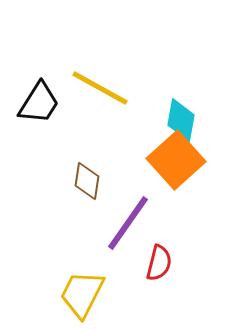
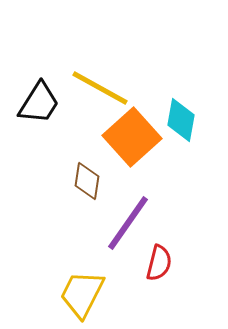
orange square: moved 44 px left, 23 px up
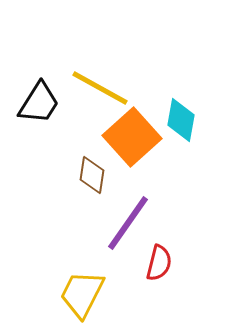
brown diamond: moved 5 px right, 6 px up
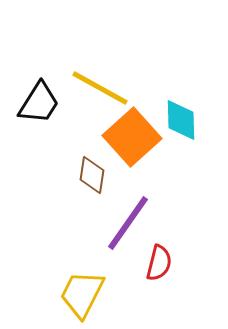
cyan diamond: rotated 12 degrees counterclockwise
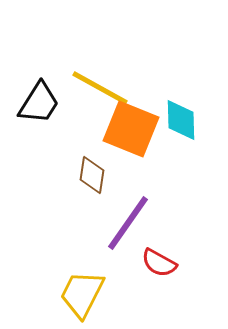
orange square: moved 1 px left, 8 px up; rotated 26 degrees counterclockwise
red semicircle: rotated 105 degrees clockwise
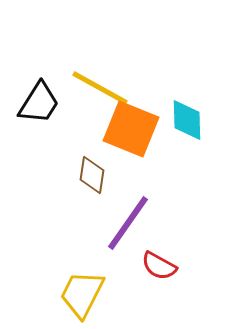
cyan diamond: moved 6 px right
red semicircle: moved 3 px down
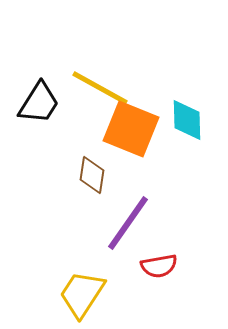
red semicircle: rotated 39 degrees counterclockwise
yellow trapezoid: rotated 6 degrees clockwise
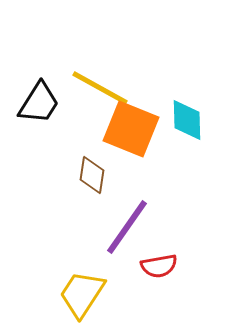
purple line: moved 1 px left, 4 px down
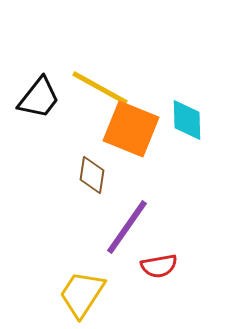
black trapezoid: moved 5 px up; rotated 6 degrees clockwise
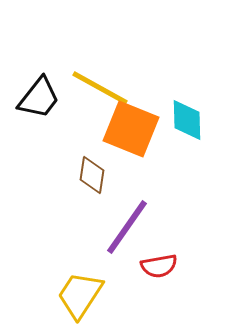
yellow trapezoid: moved 2 px left, 1 px down
